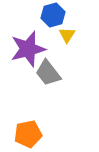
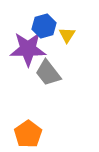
blue hexagon: moved 9 px left, 11 px down
purple star: rotated 15 degrees clockwise
orange pentagon: rotated 24 degrees counterclockwise
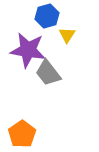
blue hexagon: moved 3 px right, 10 px up
purple star: moved 1 px down; rotated 9 degrees clockwise
orange pentagon: moved 6 px left
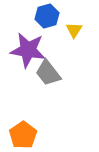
yellow triangle: moved 7 px right, 5 px up
orange pentagon: moved 1 px right, 1 px down
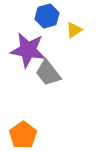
yellow triangle: rotated 24 degrees clockwise
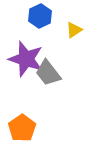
blue hexagon: moved 7 px left; rotated 10 degrees counterclockwise
purple star: moved 2 px left, 9 px down; rotated 9 degrees clockwise
orange pentagon: moved 1 px left, 7 px up
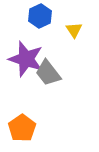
yellow triangle: rotated 30 degrees counterclockwise
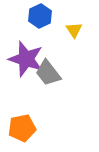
orange pentagon: rotated 24 degrees clockwise
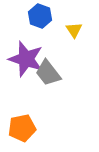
blue hexagon: rotated 15 degrees counterclockwise
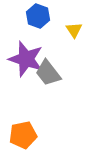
blue hexagon: moved 2 px left
orange pentagon: moved 1 px right, 7 px down
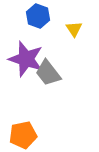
yellow triangle: moved 1 px up
